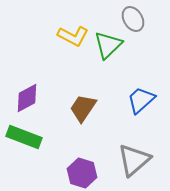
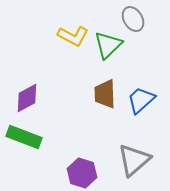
brown trapezoid: moved 22 px right, 14 px up; rotated 36 degrees counterclockwise
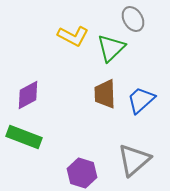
green triangle: moved 3 px right, 3 px down
purple diamond: moved 1 px right, 3 px up
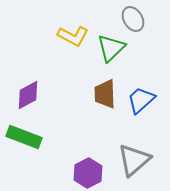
purple hexagon: moved 6 px right; rotated 16 degrees clockwise
